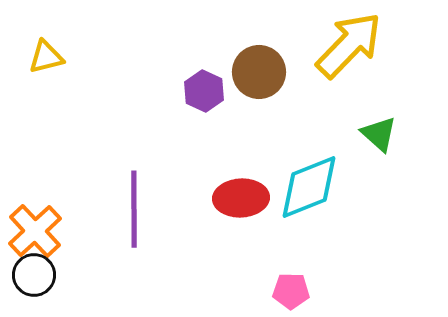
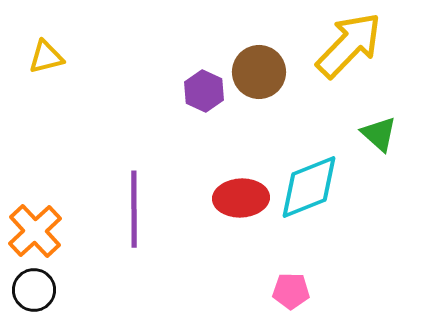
black circle: moved 15 px down
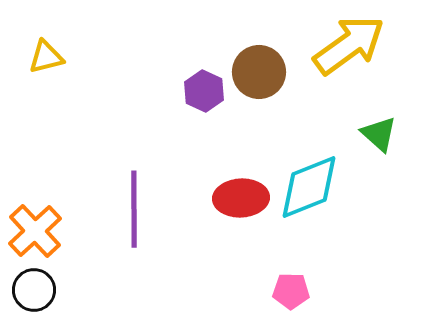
yellow arrow: rotated 10 degrees clockwise
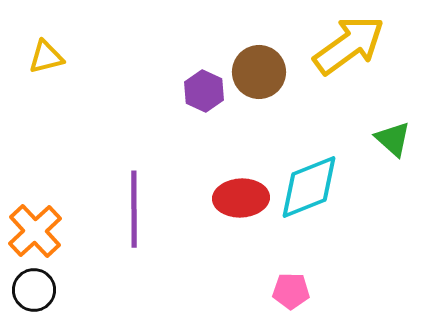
green triangle: moved 14 px right, 5 px down
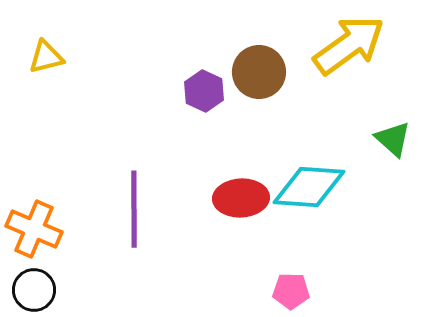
cyan diamond: rotated 26 degrees clockwise
orange cross: moved 1 px left, 2 px up; rotated 24 degrees counterclockwise
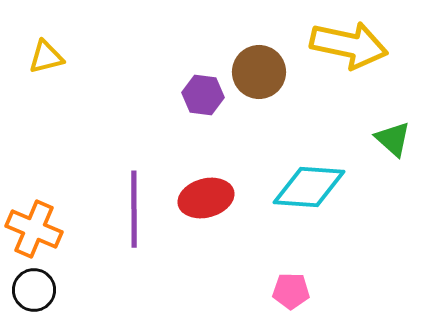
yellow arrow: rotated 48 degrees clockwise
purple hexagon: moved 1 px left, 4 px down; rotated 18 degrees counterclockwise
red ellipse: moved 35 px left; rotated 12 degrees counterclockwise
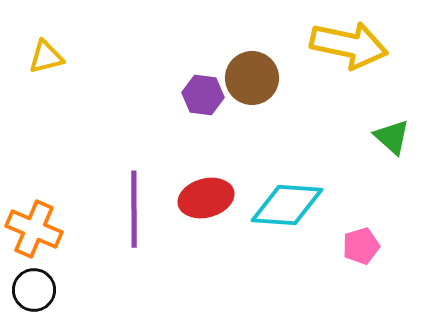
brown circle: moved 7 px left, 6 px down
green triangle: moved 1 px left, 2 px up
cyan diamond: moved 22 px left, 18 px down
pink pentagon: moved 70 px right, 45 px up; rotated 18 degrees counterclockwise
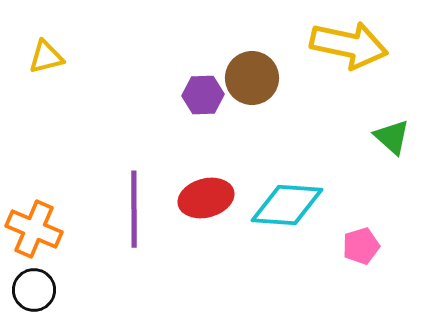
purple hexagon: rotated 9 degrees counterclockwise
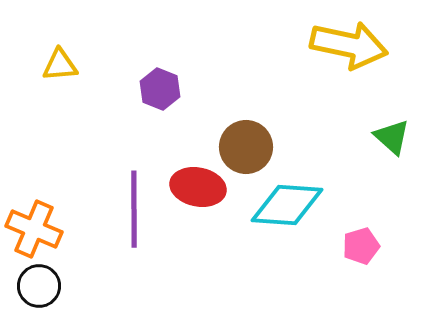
yellow triangle: moved 14 px right, 8 px down; rotated 9 degrees clockwise
brown circle: moved 6 px left, 69 px down
purple hexagon: moved 43 px left, 6 px up; rotated 24 degrees clockwise
red ellipse: moved 8 px left, 11 px up; rotated 26 degrees clockwise
black circle: moved 5 px right, 4 px up
